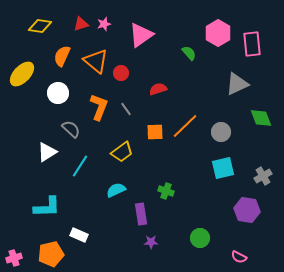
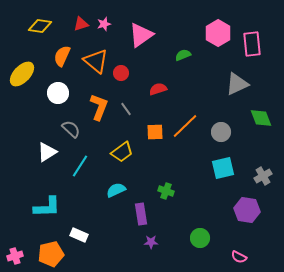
green semicircle: moved 6 px left, 2 px down; rotated 70 degrees counterclockwise
pink cross: moved 1 px right, 2 px up
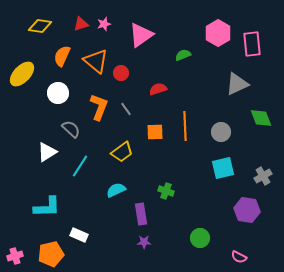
orange line: rotated 48 degrees counterclockwise
purple star: moved 7 px left
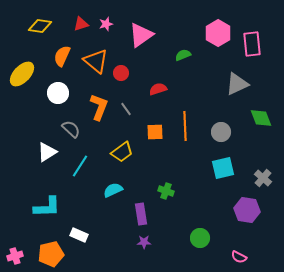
pink star: moved 2 px right
gray cross: moved 2 px down; rotated 18 degrees counterclockwise
cyan semicircle: moved 3 px left
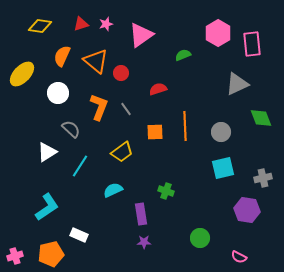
gray cross: rotated 36 degrees clockwise
cyan L-shape: rotated 32 degrees counterclockwise
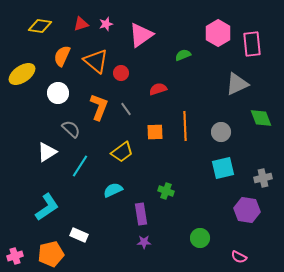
yellow ellipse: rotated 12 degrees clockwise
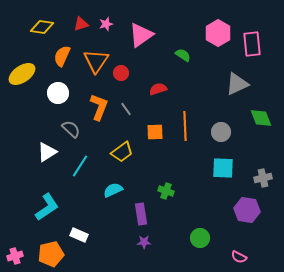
yellow diamond: moved 2 px right, 1 px down
green semicircle: rotated 56 degrees clockwise
orange triangle: rotated 24 degrees clockwise
cyan square: rotated 15 degrees clockwise
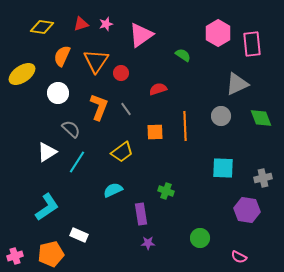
gray circle: moved 16 px up
cyan line: moved 3 px left, 4 px up
purple star: moved 4 px right, 1 px down
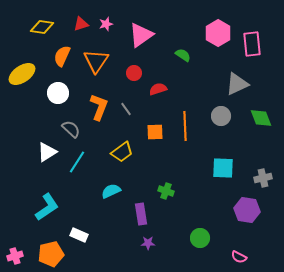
red circle: moved 13 px right
cyan semicircle: moved 2 px left, 1 px down
